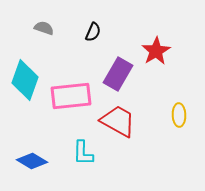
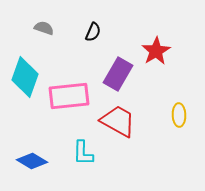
cyan diamond: moved 3 px up
pink rectangle: moved 2 px left
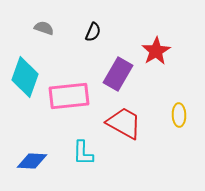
red trapezoid: moved 6 px right, 2 px down
blue diamond: rotated 28 degrees counterclockwise
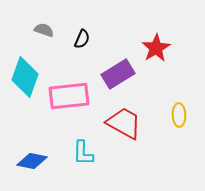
gray semicircle: moved 2 px down
black semicircle: moved 11 px left, 7 px down
red star: moved 3 px up
purple rectangle: rotated 28 degrees clockwise
blue diamond: rotated 8 degrees clockwise
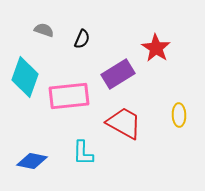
red star: rotated 8 degrees counterclockwise
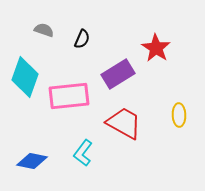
cyan L-shape: rotated 36 degrees clockwise
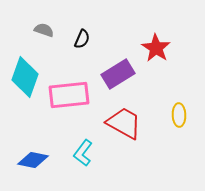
pink rectangle: moved 1 px up
blue diamond: moved 1 px right, 1 px up
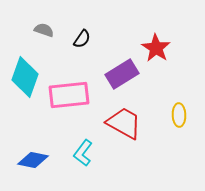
black semicircle: rotated 12 degrees clockwise
purple rectangle: moved 4 px right
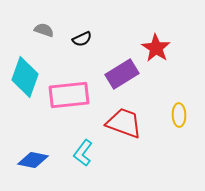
black semicircle: rotated 30 degrees clockwise
red trapezoid: rotated 9 degrees counterclockwise
